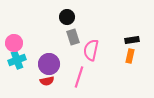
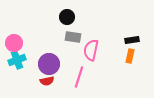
gray rectangle: rotated 63 degrees counterclockwise
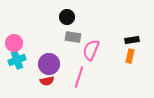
pink semicircle: rotated 10 degrees clockwise
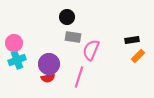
orange rectangle: moved 8 px right; rotated 32 degrees clockwise
red semicircle: moved 1 px right, 3 px up
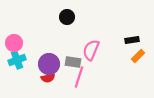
gray rectangle: moved 25 px down
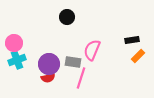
pink semicircle: moved 1 px right
pink line: moved 2 px right, 1 px down
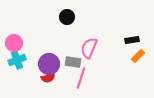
pink semicircle: moved 3 px left, 2 px up
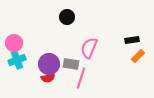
gray rectangle: moved 2 px left, 2 px down
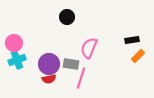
red semicircle: moved 1 px right, 1 px down
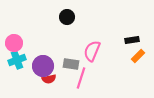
pink semicircle: moved 3 px right, 3 px down
purple circle: moved 6 px left, 2 px down
